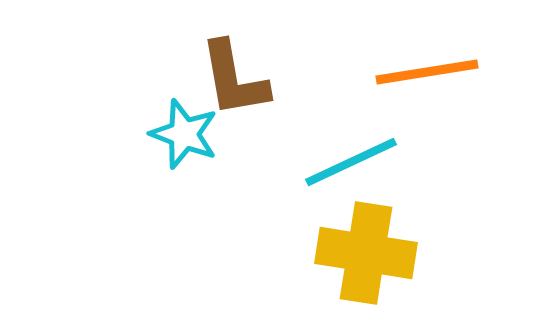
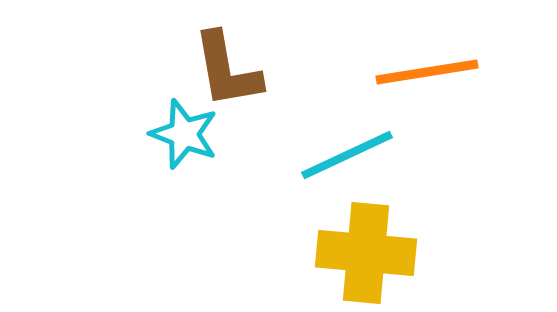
brown L-shape: moved 7 px left, 9 px up
cyan line: moved 4 px left, 7 px up
yellow cross: rotated 4 degrees counterclockwise
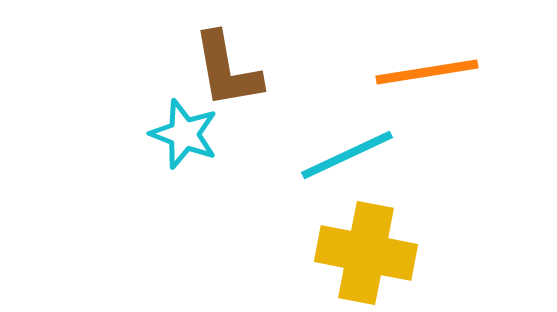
yellow cross: rotated 6 degrees clockwise
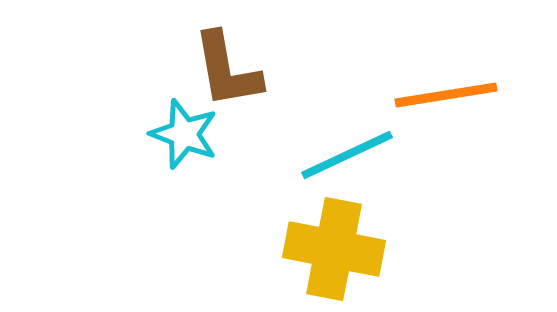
orange line: moved 19 px right, 23 px down
yellow cross: moved 32 px left, 4 px up
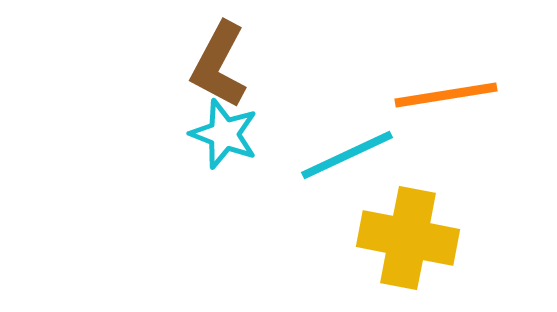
brown L-shape: moved 8 px left, 5 px up; rotated 38 degrees clockwise
cyan star: moved 40 px right
yellow cross: moved 74 px right, 11 px up
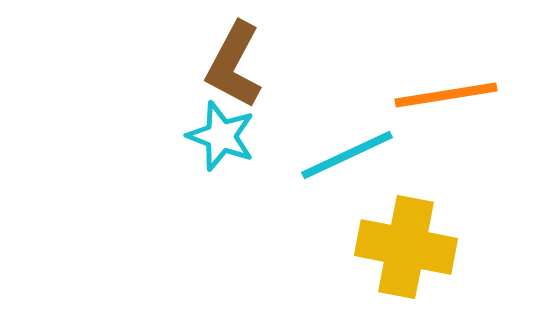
brown L-shape: moved 15 px right
cyan star: moved 3 px left, 2 px down
yellow cross: moved 2 px left, 9 px down
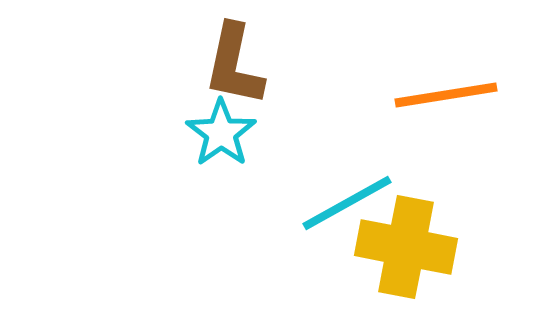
brown L-shape: rotated 16 degrees counterclockwise
cyan star: moved 3 px up; rotated 16 degrees clockwise
cyan line: moved 48 px down; rotated 4 degrees counterclockwise
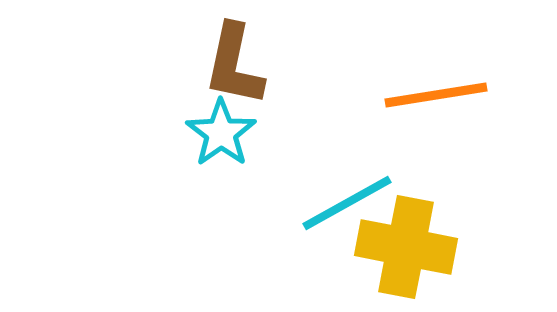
orange line: moved 10 px left
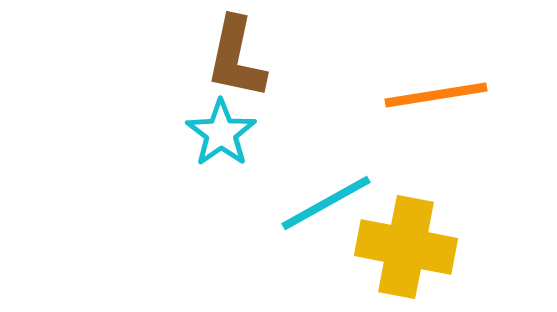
brown L-shape: moved 2 px right, 7 px up
cyan line: moved 21 px left
